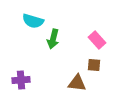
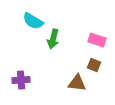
cyan semicircle: rotated 15 degrees clockwise
pink rectangle: rotated 30 degrees counterclockwise
brown square: rotated 16 degrees clockwise
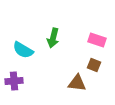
cyan semicircle: moved 10 px left, 29 px down
green arrow: moved 1 px up
purple cross: moved 7 px left, 1 px down
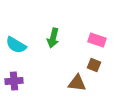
cyan semicircle: moved 7 px left, 5 px up
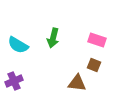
cyan semicircle: moved 2 px right
purple cross: rotated 18 degrees counterclockwise
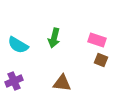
green arrow: moved 1 px right
brown square: moved 7 px right, 5 px up
brown triangle: moved 15 px left
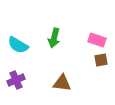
brown square: rotated 32 degrees counterclockwise
purple cross: moved 2 px right, 1 px up
